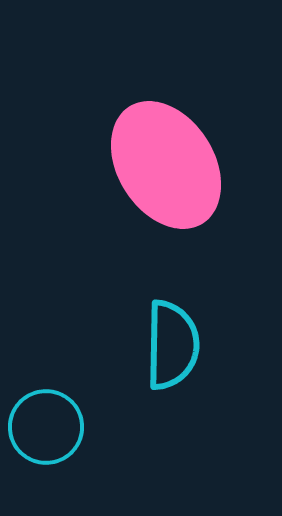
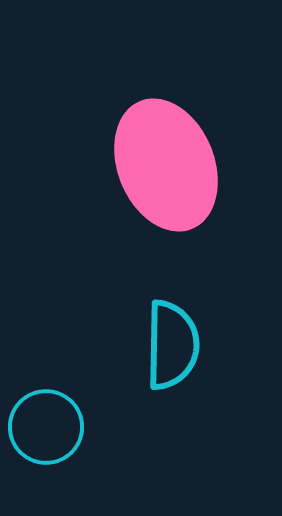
pink ellipse: rotated 10 degrees clockwise
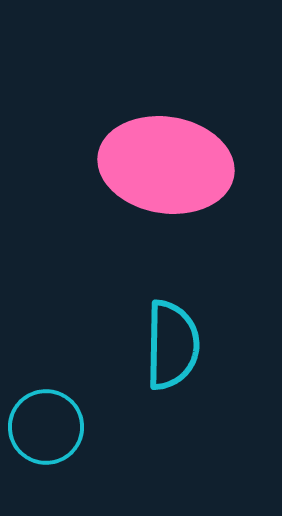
pink ellipse: rotated 59 degrees counterclockwise
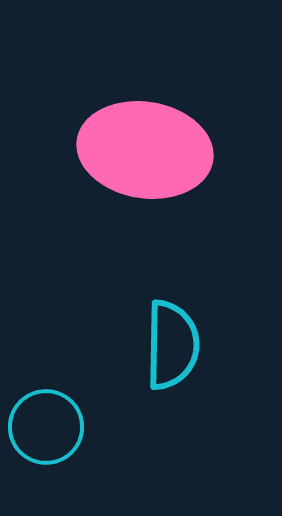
pink ellipse: moved 21 px left, 15 px up
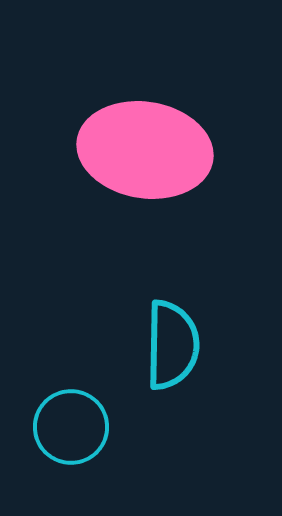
cyan circle: moved 25 px right
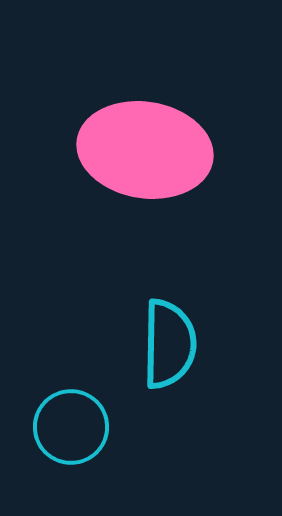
cyan semicircle: moved 3 px left, 1 px up
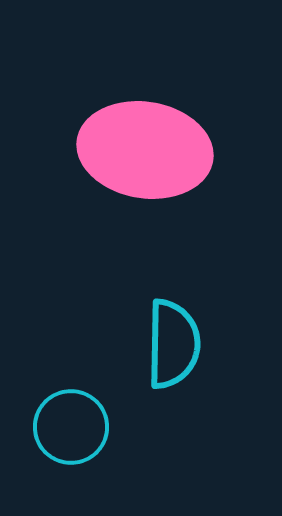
cyan semicircle: moved 4 px right
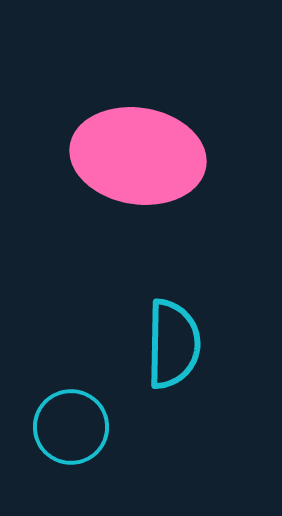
pink ellipse: moved 7 px left, 6 px down
